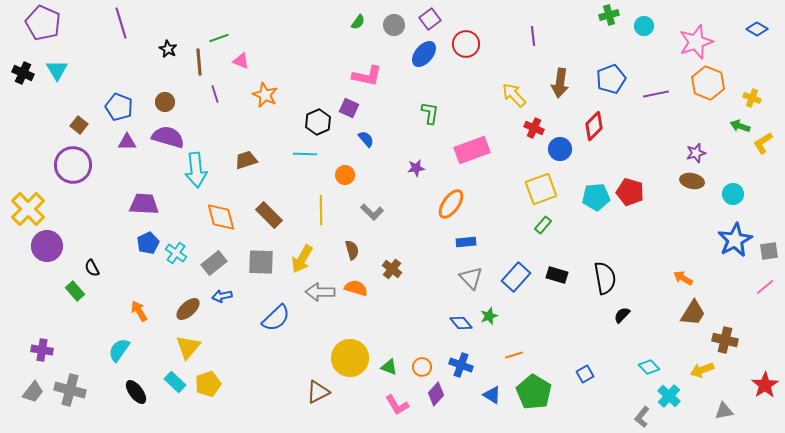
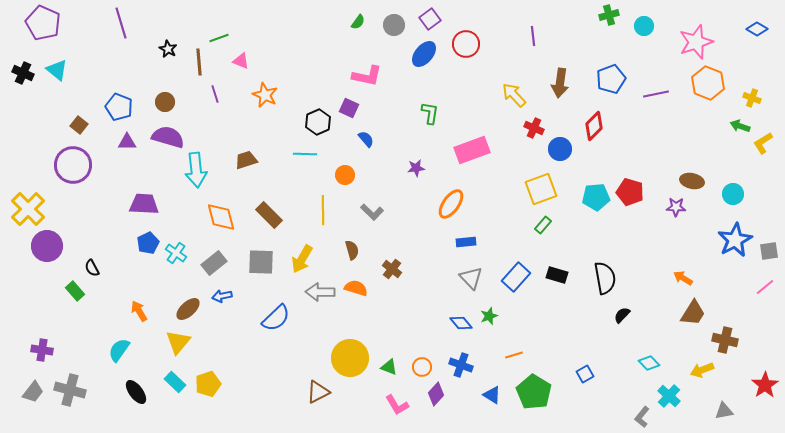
cyan triangle at (57, 70): rotated 20 degrees counterclockwise
purple star at (696, 153): moved 20 px left, 54 px down; rotated 18 degrees clockwise
yellow line at (321, 210): moved 2 px right
yellow triangle at (188, 347): moved 10 px left, 5 px up
cyan diamond at (649, 367): moved 4 px up
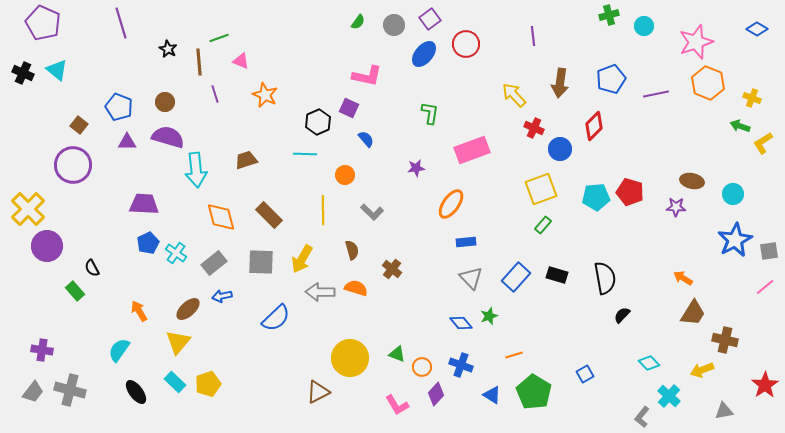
green triangle at (389, 367): moved 8 px right, 13 px up
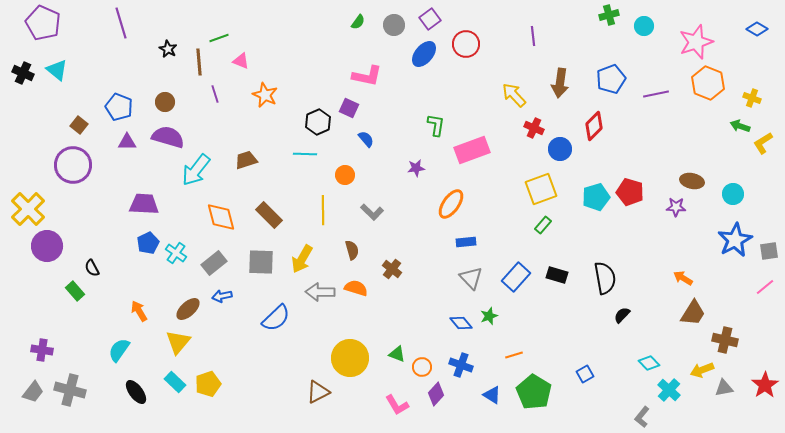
green L-shape at (430, 113): moved 6 px right, 12 px down
cyan arrow at (196, 170): rotated 44 degrees clockwise
cyan pentagon at (596, 197): rotated 12 degrees counterclockwise
cyan cross at (669, 396): moved 6 px up
gray triangle at (724, 411): moved 23 px up
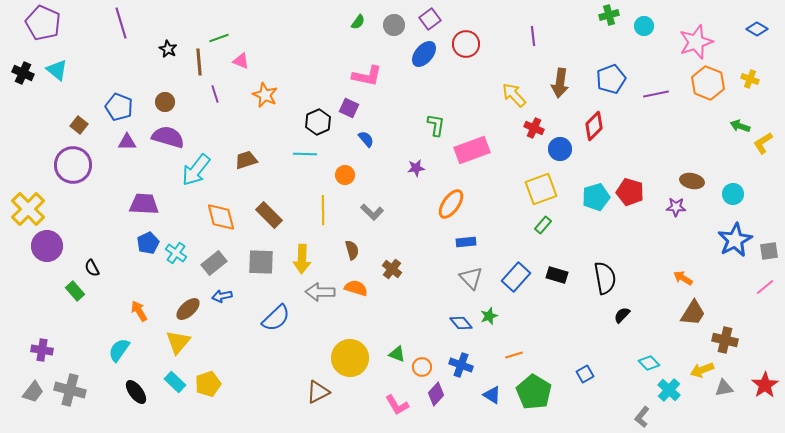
yellow cross at (752, 98): moved 2 px left, 19 px up
yellow arrow at (302, 259): rotated 28 degrees counterclockwise
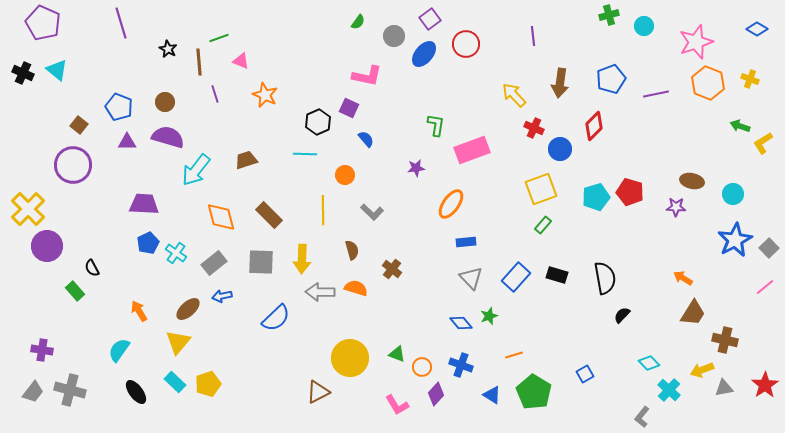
gray circle at (394, 25): moved 11 px down
gray square at (769, 251): moved 3 px up; rotated 36 degrees counterclockwise
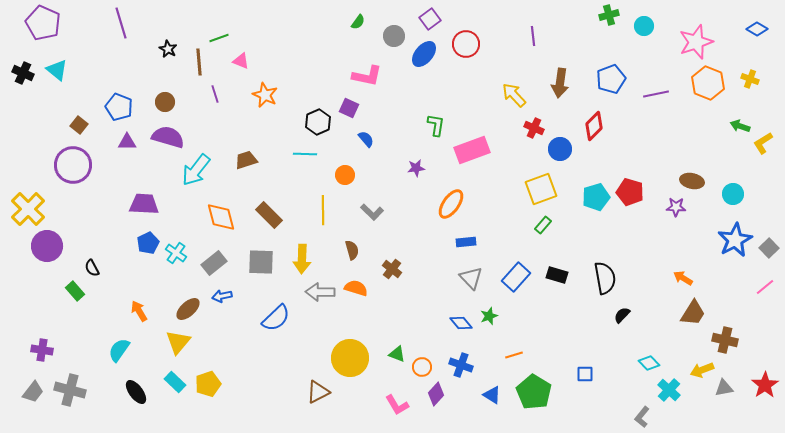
blue square at (585, 374): rotated 30 degrees clockwise
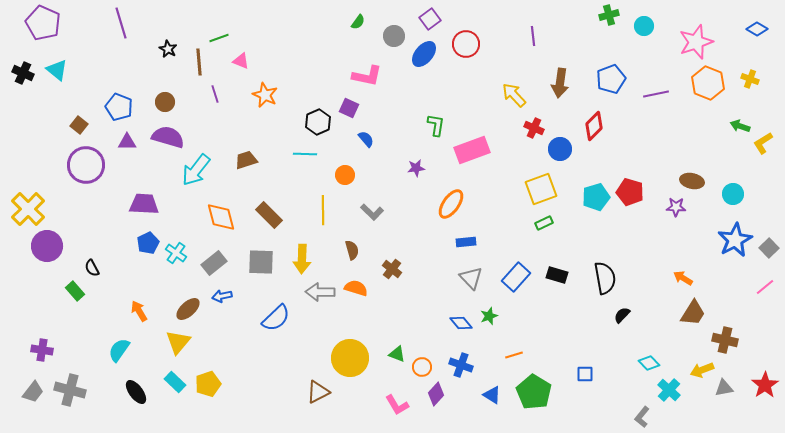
purple circle at (73, 165): moved 13 px right
green rectangle at (543, 225): moved 1 px right, 2 px up; rotated 24 degrees clockwise
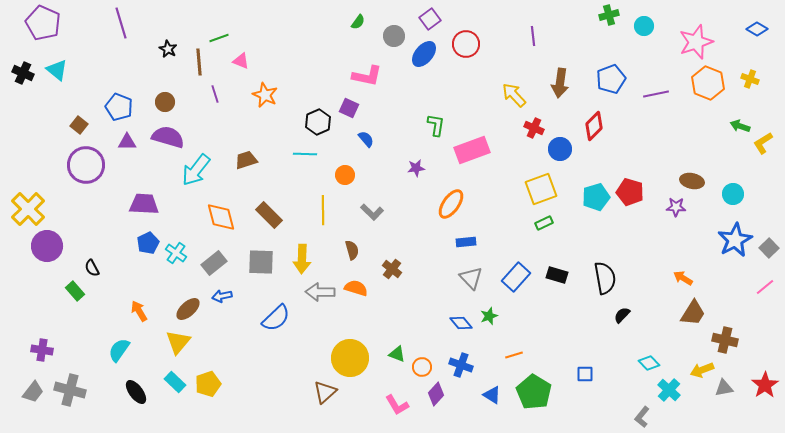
brown triangle at (318, 392): moved 7 px right; rotated 15 degrees counterclockwise
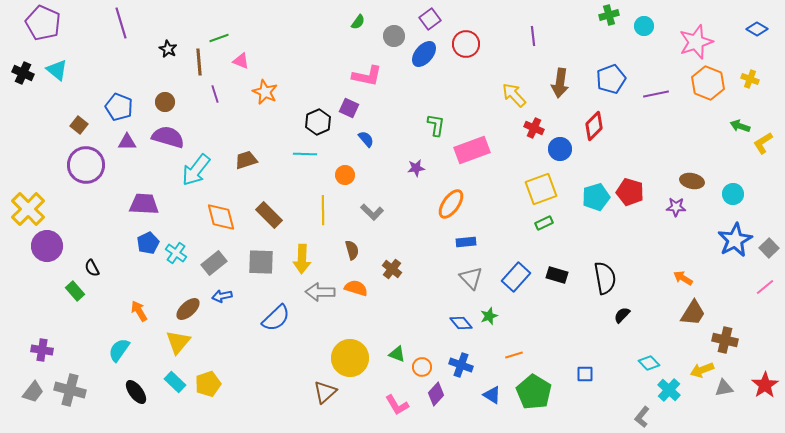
orange star at (265, 95): moved 3 px up
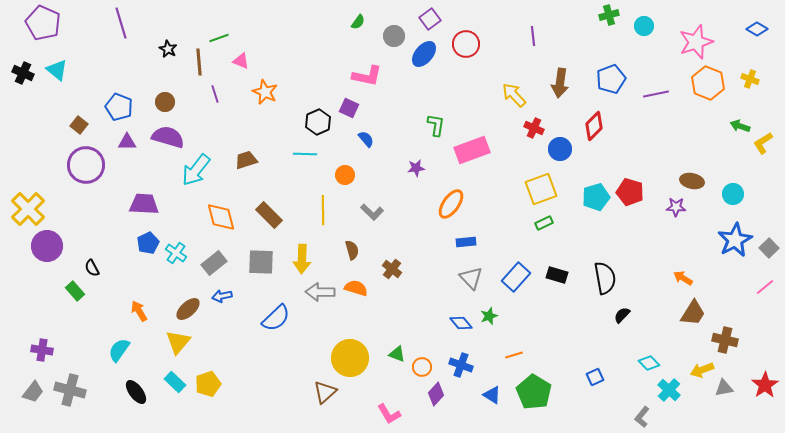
blue square at (585, 374): moved 10 px right, 3 px down; rotated 24 degrees counterclockwise
pink L-shape at (397, 405): moved 8 px left, 9 px down
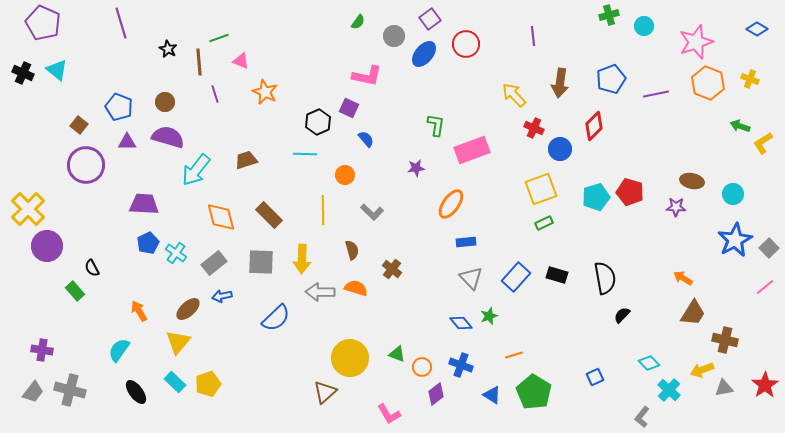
purple diamond at (436, 394): rotated 10 degrees clockwise
